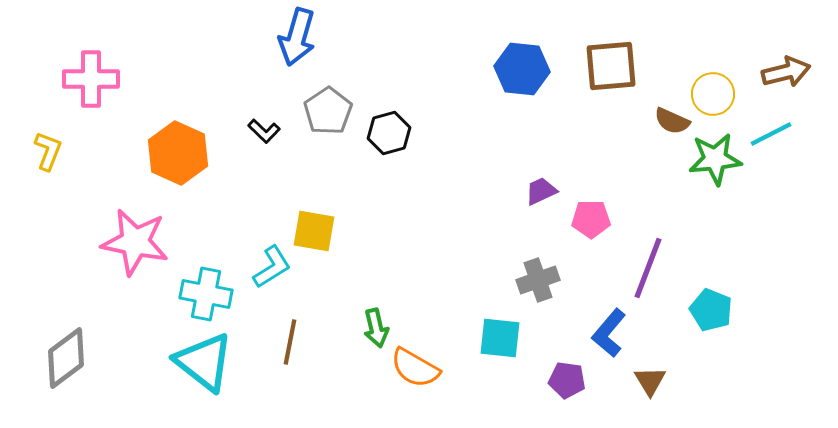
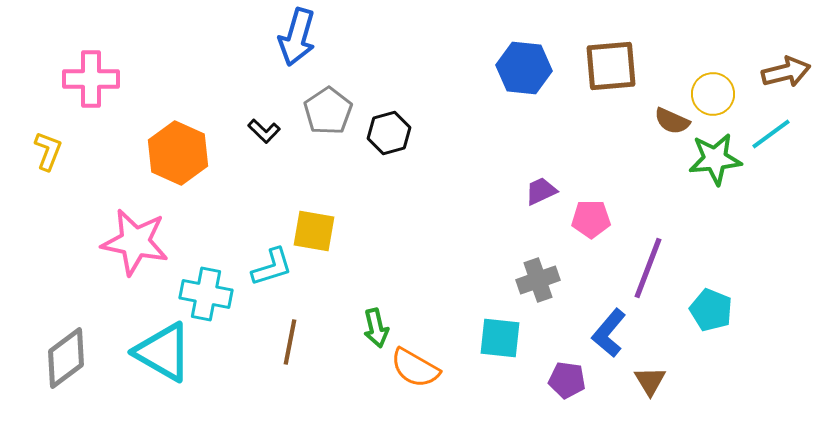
blue hexagon: moved 2 px right, 1 px up
cyan line: rotated 9 degrees counterclockwise
cyan L-shape: rotated 15 degrees clockwise
cyan triangle: moved 41 px left, 10 px up; rotated 8 degrees counterclockwise
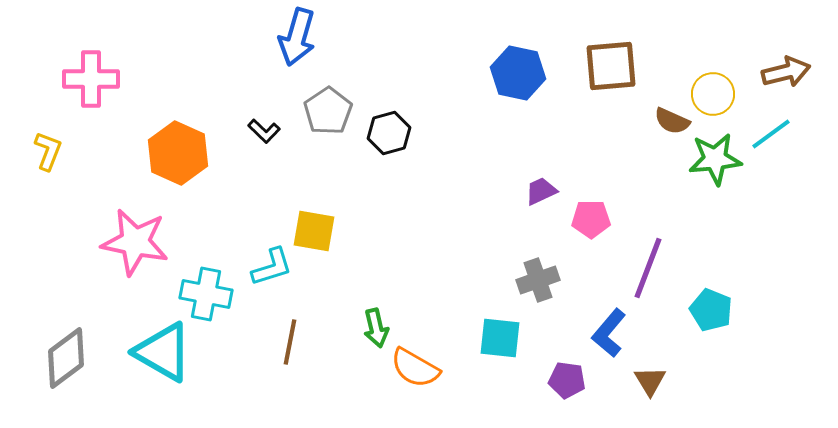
blue hexagon: moved 6 px left, 5 px down; rotated 6 degrees clockwise
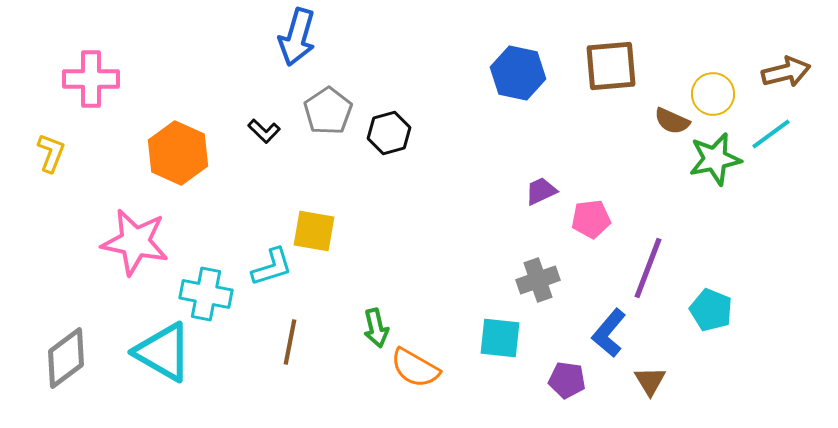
yellow L-shape: moved 3 px right, 2 px down
green star: rotated 6 degrees counterclockwise
pink pentagon: rotated 6 degrees counterclockwise
